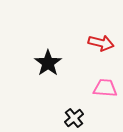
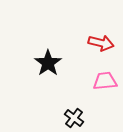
pink trapezoid: moved 7 px up; rotated 10 degrees counterclockwise
black cross: rotated 12 degrees counterclockwise
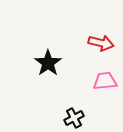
black cross: rotated 24 degrees clockwise
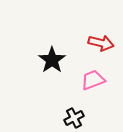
black star: moved 4 px right, 3 px up
pink trapezoid: moved 12 px left, 1 px up; rotated 15 degrees counterclockwise
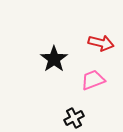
black star: moved 2 px right, 1 px up
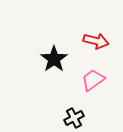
red arrow: moved 5 px left, 2 px up
pink trapezoid: rotated 15 degrees counterclockwise
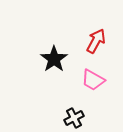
red arrow: rotated 75 degrees counterclockwise
pink trapezoid: rotated 115 degrees counterclockwise
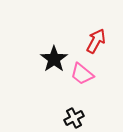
pink trapezoid: moved 11 px left, 6 px up; rotated 10 degrees clockwise
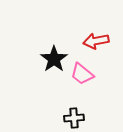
red arrow: rotated 130 degrees counterclockwise
black cross: rotated 24 degrees clockwise
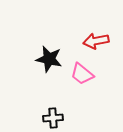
black star: moved 5 px left; rotated 24 degrees counterclockwise
black cross: moved 21 px left
